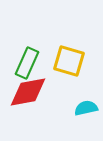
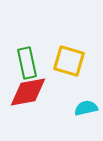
green rectangle: rotated 36 degrees counterclockwise
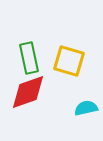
green rectangle: moved 2 px right, 5 px up
red diamond: rotated 9 degrees counterclockwise
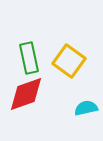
yellow square: rotated 20 degrees clockwise
red diamond: moved 2 px left, 2 px down
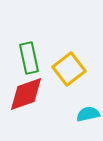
yellow square: moved 8 px down; rotated 16 degrees clockwise
cyan semicircle: moved 2 px right, 6 px down
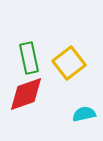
yellow square: moved 6 px up
cyan semicircle: moved 4 px left
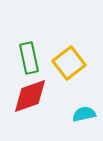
red diamond: moved 4 px right, 2 px down
